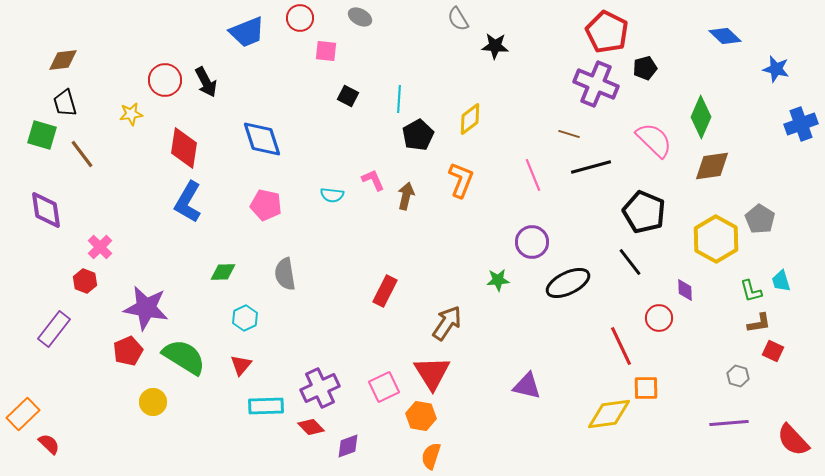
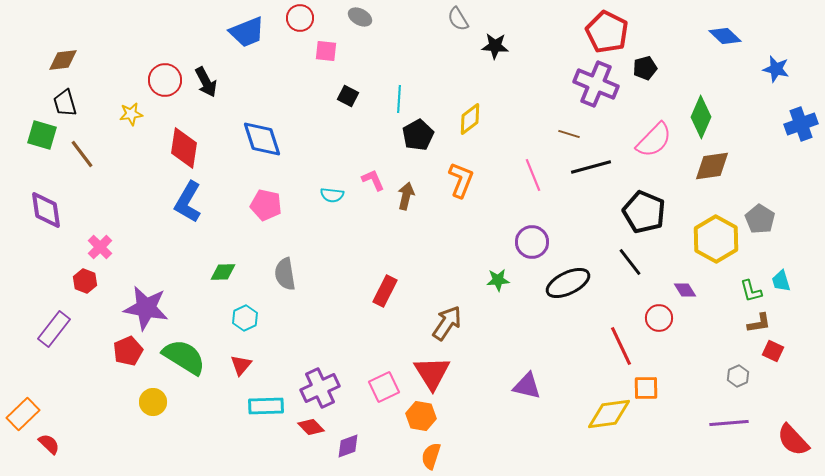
pink semicircle at (654, 140): rotated 90 degrees clockwise
purple diamond at (685, 290): rotated 30 degrees counterclockwise
gray hexagon at (738, 376): rotated 20 degrees clockwise
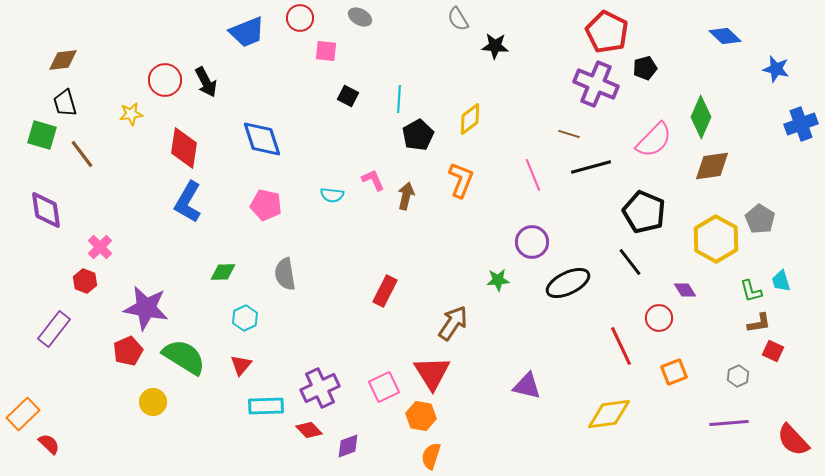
brown arrow at (447, 323): moved 6 px right
orange square at (646, 388): moved 28 px right, 16 px up; rotated 20 degrees counterclockwise
red diamond at (311, 427): moved 2 px left, 3 px down
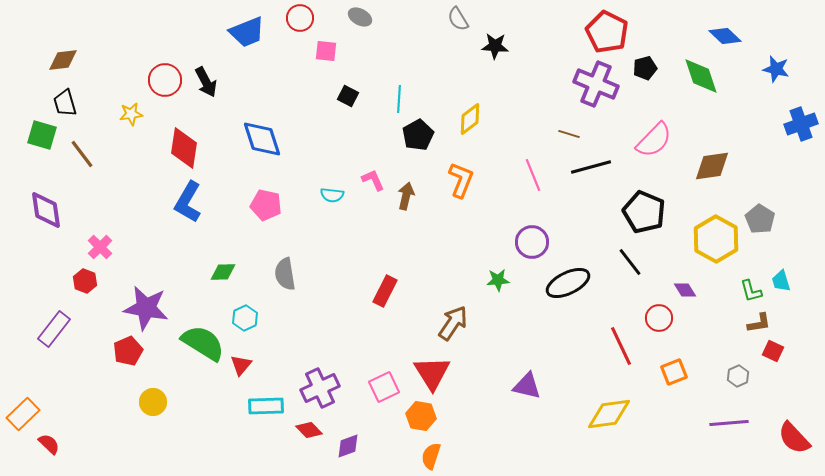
green diamond at (701, 117): moved 41 px up; rotated 42 degrees counterclockwise
green semicircle at (184, 357): moved 19 px right, 14 px up
red semicircle at (793, 440): moved 1 px right, 2 px up
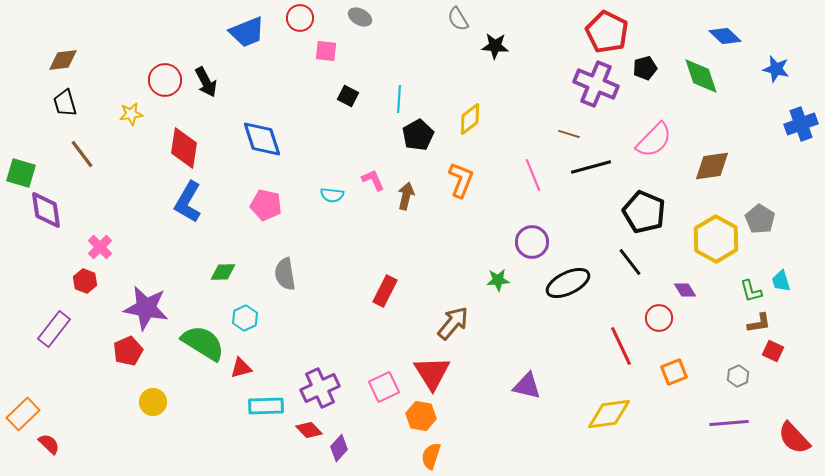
green square at (42, 135): moved 21 px left, 38 px down
brown arrow at (453, 323): rotated 6 degrees clockwise
red triangle at (241, 365): moved 3 px down; rotated 35 degrees clockwise
purple diamond at (348, 446): moved 9 px left, 2 px down; rotated 28 degrees counterclockwise
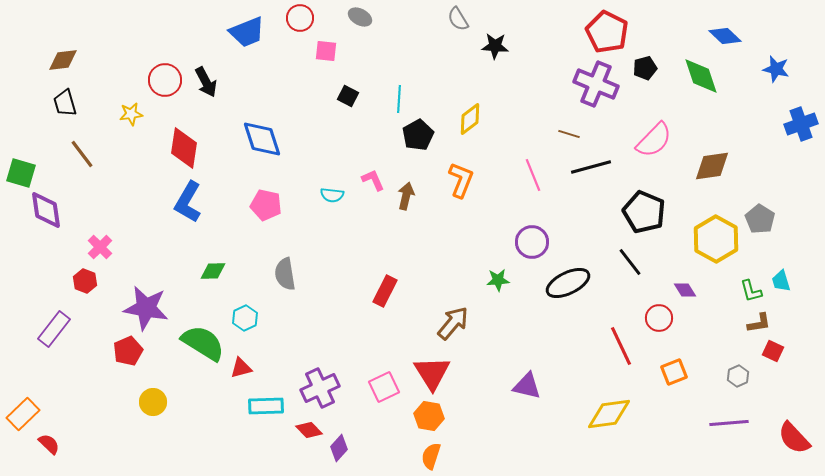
green diamond at (223, 272): moved 10 px left, 1 px up
orange hexagon at (421, 416): moved 8 px right
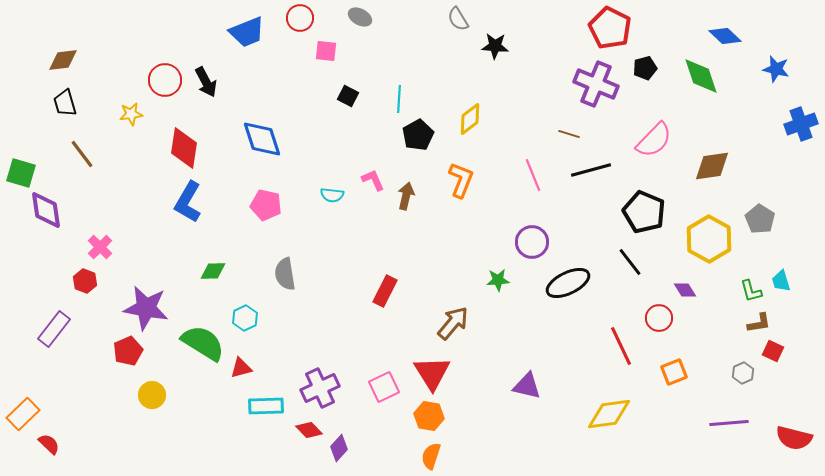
red pentagon at (607, 32): moved 3 px right, 4 px up
black line at (591, 167): moved 3 px down
yellow hexagon at (716, 239): moved 7 px left
gray hexagon at (738, 376): moved 5 px right, 3 px up
yellow circle at (153, 402): moved 1 px left, 7 px up
red semicircle at (794, 438): rotated 33 degrees counterclockwise
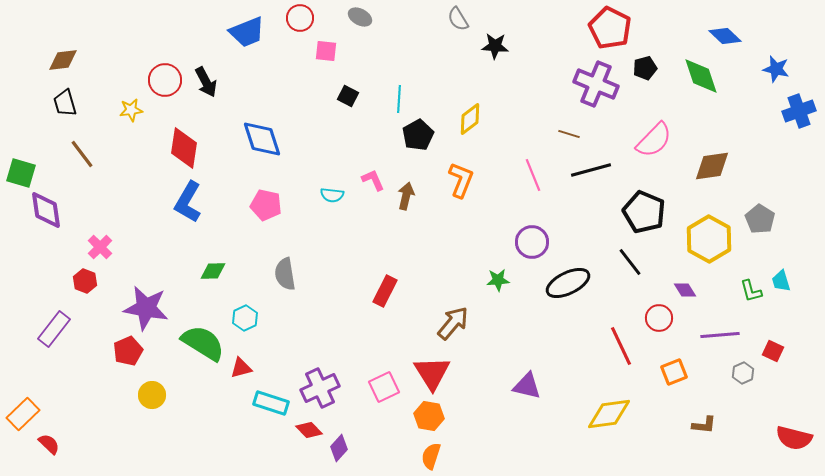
yellow star at (131, 114): moved 4 px up
blue cross at (801, 124): moved 2 px left, 13 px up
brown L-shape at (759, 323): moved 55 px left, 102 px down; rotated 15 degrees clockwise
cyan rectangle at (266, 406): moved 5 px right, 3 px up; rotated 20 degrees clockwise
purple line at (729, 423): moved 9 px left, 88 px up
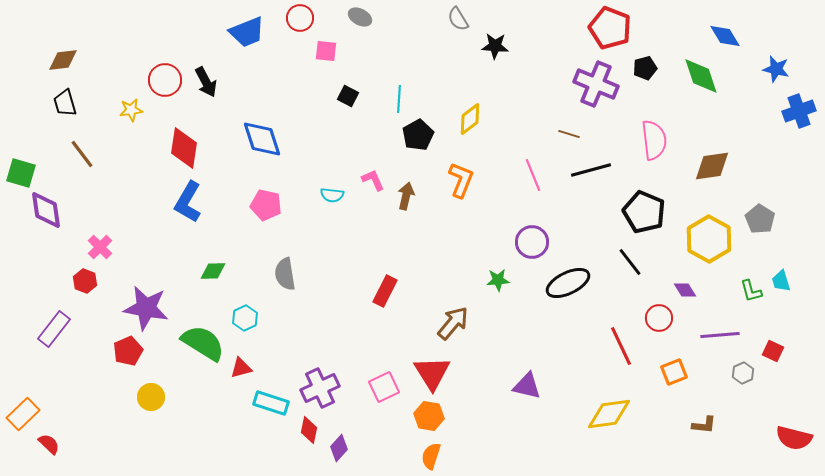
red pentagon at (610, 28): rotated 6 degrees counterclockwise
blue diamond at (725, 36): rotated 16 degrees clockwise
pink semicircle at (654, 140): rotated 51 degrees counterclockwise
yellow circle at (152, 395): moved 1 px left, 2 px down
red diamond at (309, 430): rotated 56 degrees clockwise
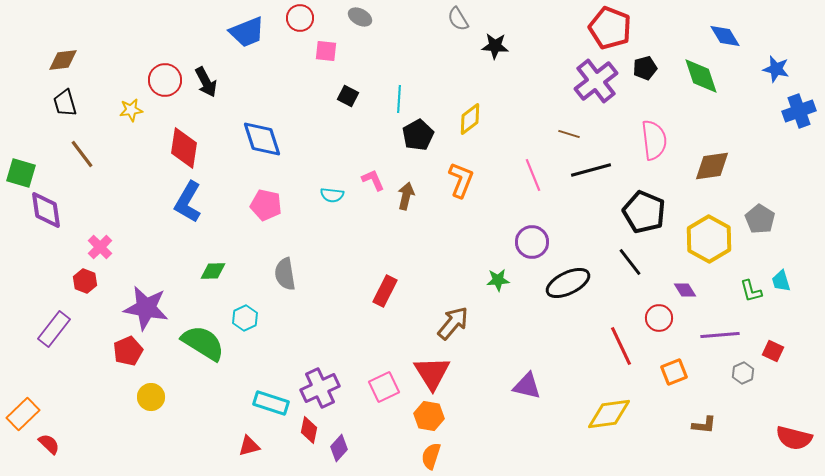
purple cross at (596, 84): moved 3 px up; rotated 30 degrees clockwise
red triangle at (241, 368): moved 8 px right, 78 px down
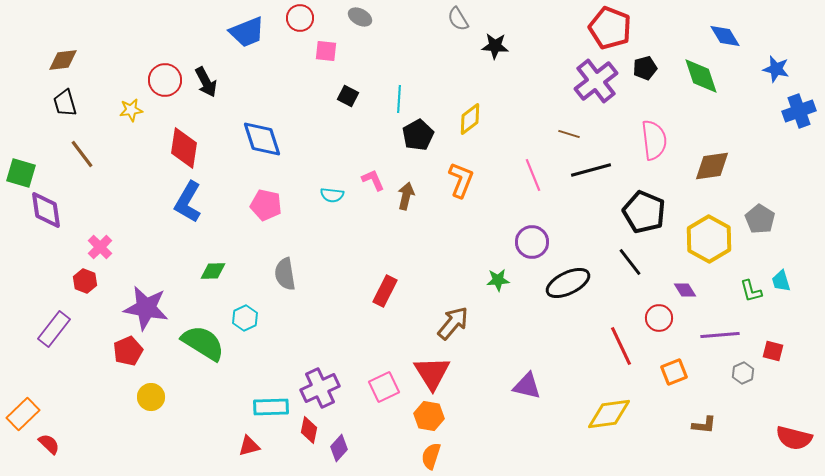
red square at (773, 351): rotated 10 degrees counterclockwise
cyan rectangle at (271, 403): moved 4 px down; rotated 20 degrees counterclockwise
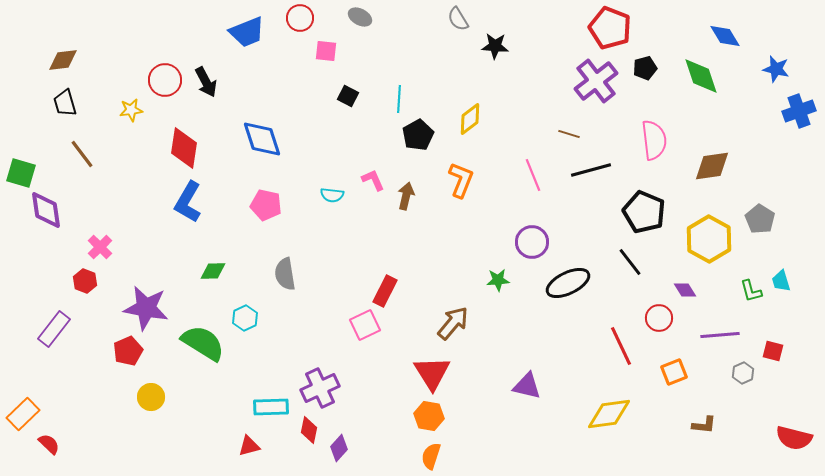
pink square at (384, 387): moved 19 px left, 62 px up
